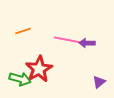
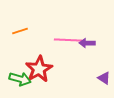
orange line: moved 3 px left
pink line: rotated 8 degrees counterclockwise
purple triangle: moved 5 px right, 4 px up; rotated 48 degrees counterclockwise
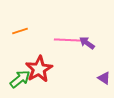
purple arrow: rotated 35 degrees clockwise
green arrow: rotated 55 degrees counterclockwise
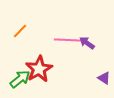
orange line: rotated 28 degrees counterclockwise
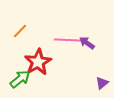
red star: moved 1 px left, 7 px up
purple triangle: moved 2 px left, 5 px down; rotated 48 degrees clockwise
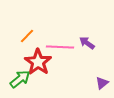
orange line: moved 7 px right, 5 px down
pink line: moved 8 px left, 7 px down
red star: rotated 8 degrees counterclockwise
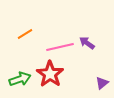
orange line: moved 2 px left, 2 px up; rotated 14 degrees clockwise
pink line: rotated 16 degrees counterclockwise
red star: moved 12 px right, 12 px down
green arrow: rotated 20 degrees clockwise
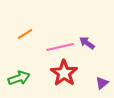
red star: moved 14 px right, 1 px up
green arrow: moved 1 px left, 1 px up
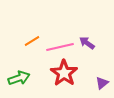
orange line: moved 7 px right, 7 px down
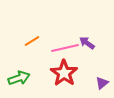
pink line: moved 5 px right, 1 px down
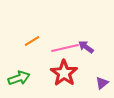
purple arrow: moved 1 px left, 4 px down
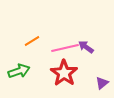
green arrow: moved 7 px up
